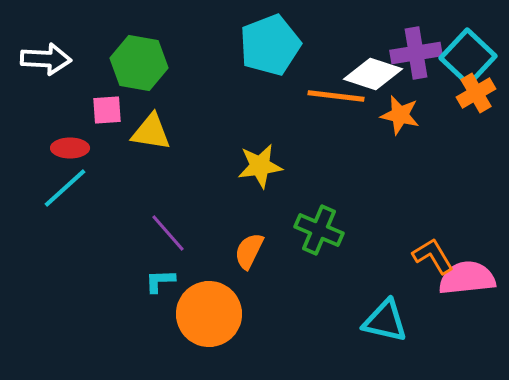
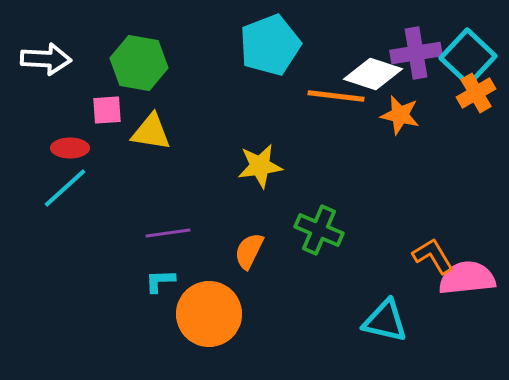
purple line: rotated 57 degrees counterclockwise
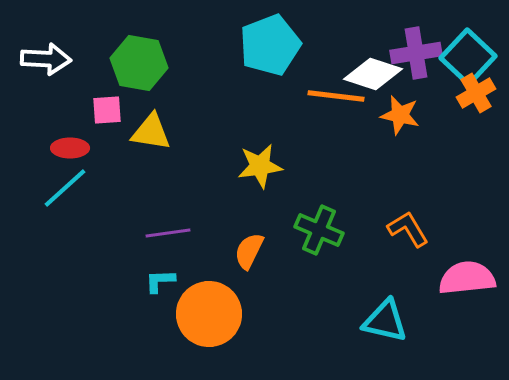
orange L-shape: moved 25 px left, 27 px up
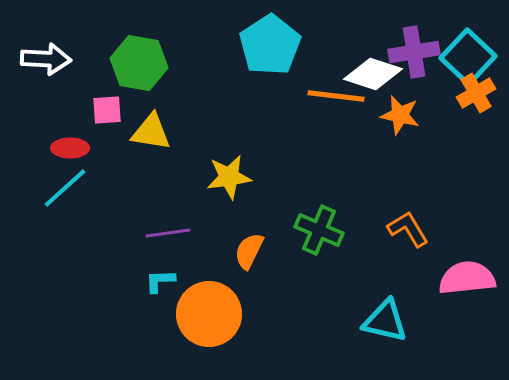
cyan pentagon: rotated 12 degrees counterclockwise
purple cross: moved 2 px left, 1 px up
yellow star: moved 31 px left, 11 px down
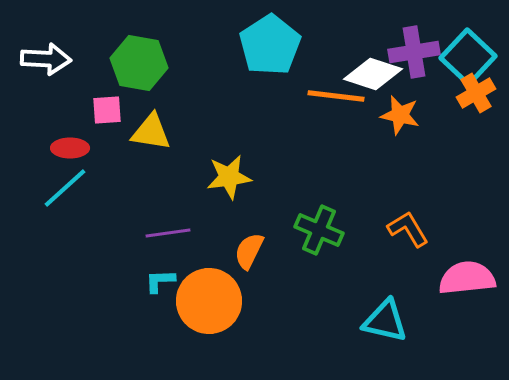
orange circle: moved 13 px up
